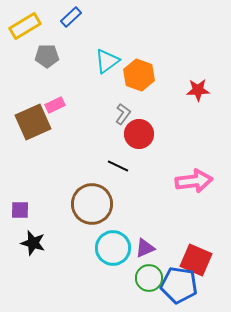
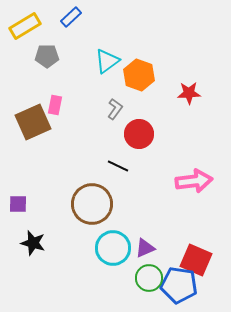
red star: moved 9 px left, 3 px down
pink rectangle: rotated 54 degrees counterclockwise
gray L-shape: moved 8 px left, 5 px up
purple square: moved 2 px left, 6 px up
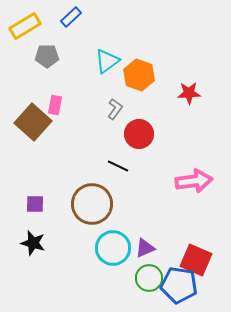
brown square: rotated 24 degrees counterclockwise
purple square: moved 17 px right
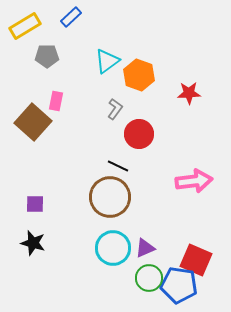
pink rectangle: moved 1 px right, 4 px up
brown circle: moved 18 px right, 7 px up
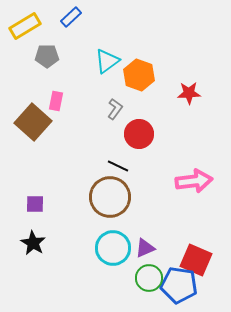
black star: rotated 15 degrees clockwise
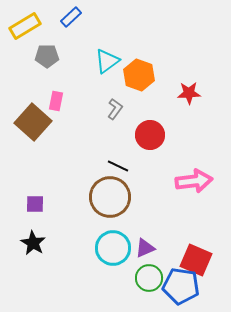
red circle: moved 11 px right, 1 px down
blue pentagon: moved 2 px right, 1 px down
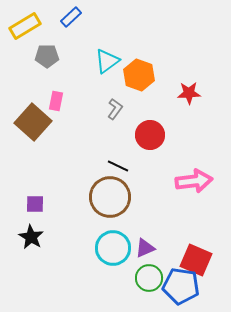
black star: moved 2 px left, 6 px up
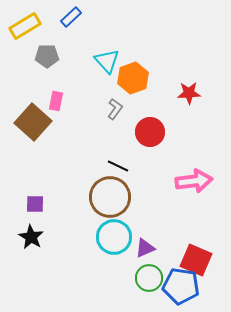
cyan triangle: rotated 36 degrees counterclockwise
orange hexagon: moved 6 px left, 3 px down; rotated 20 degrees clockwise
red circle: moved 3 px up
cyan circle: moved 1 px right, 11 px up
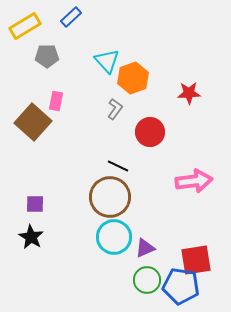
red square: rotated 32 degrees counterclockwise
green circle: moved 2 px left, 2 px down
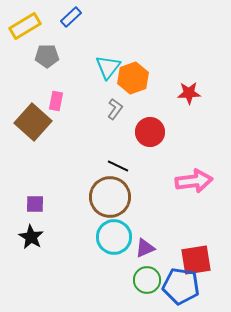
cyan triangle: moved 1 px right, 6 px down; rotated 20 degrees clockwise
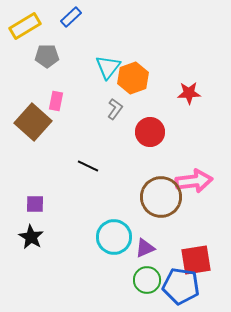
black line: moved 30 px left
brown circle: moved 51 px right
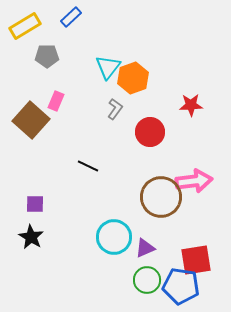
red star: moved 2 px right, 12 px down
pink rectangle: rotated 12 degrees clockwise
brown square: moved 2 px left, 2 px up
